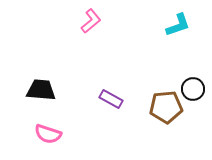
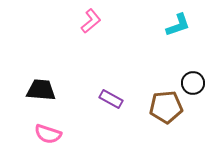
black circle: moved 6 px up
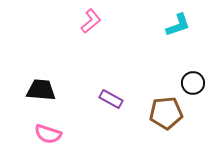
brown pentagon: moved 6 px down
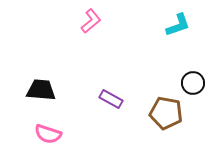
brown pentagon: rotated 16 degrees clockwise
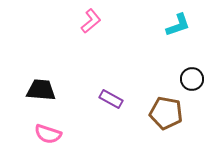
black circle: moved 1 px left, 4 px up
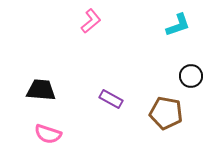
black circle: moved 1 px left, 3 px up
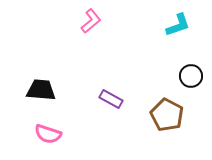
brown pentagon: moved 1 px right, 2 px down; rotated 16 degrees clockwise
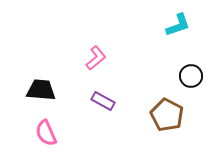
pink L-shape: moved 5 px right, 37 px down
purple rectangle: moved 8 px left, 2 px down
pink semicircle: moved 2 px left, 1 px up; rotated 48 degrees clockwise
